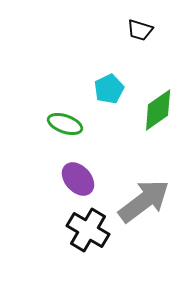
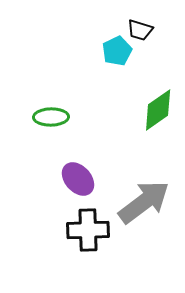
cyan pentagon: moved 8 px right, 38 px up
green ellipse: moved 14 px left, 7 px up; rotated 20 degrees counterclockwise
gray arrow: moved 1 px down
black cross: rotated 33 degrees counterclockwise
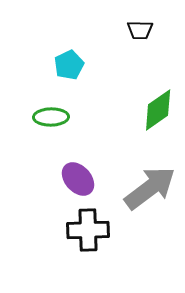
black trapezoid: rotated 16 degrees counterclockwise
cyan pentagon: moved 48 px left, 14 px down
gray arrow: moved 6 px right, 14 px up
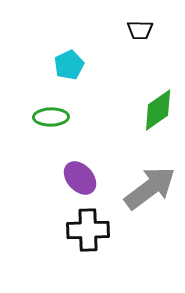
purple ellipse: moved 2 px right, 1 px up
